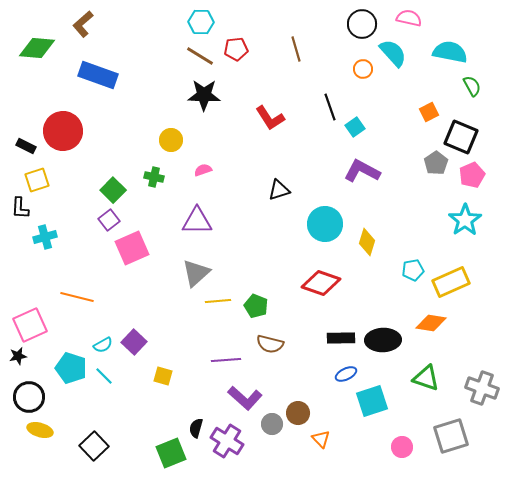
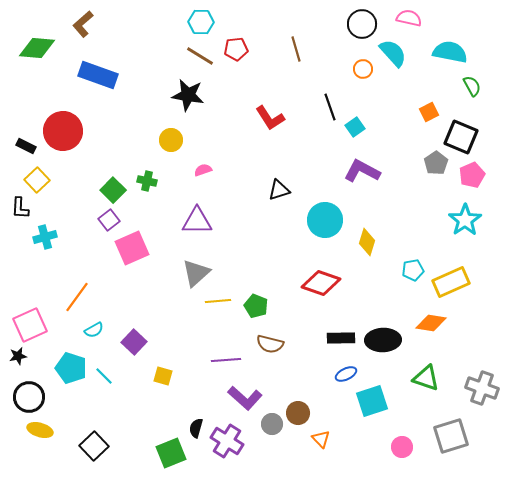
black star at (204, 95): moved 16 px left; rotated 8 degrees clockwise
green cross at (154, 177): moved 7 px left, 4 px down
yellow square at (37, 180): rotated 25 degrees counterclockwise
cyan circle at (325, 224): moved 4 px up
orange line at (77, 297): rotated 68 degrees counterclockwise
cyan semicircle at (103, 345): moved 9 px left, 15 px up
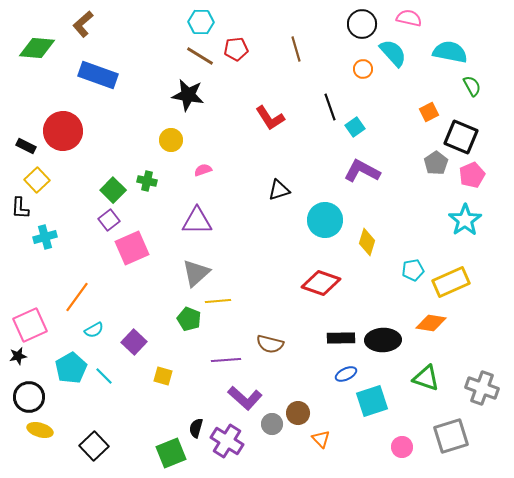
green pentagon at (256, 306): moved 67 px left, 13 px down
cyan pentagon at (71, 368): rotated 24 degrees clockwise
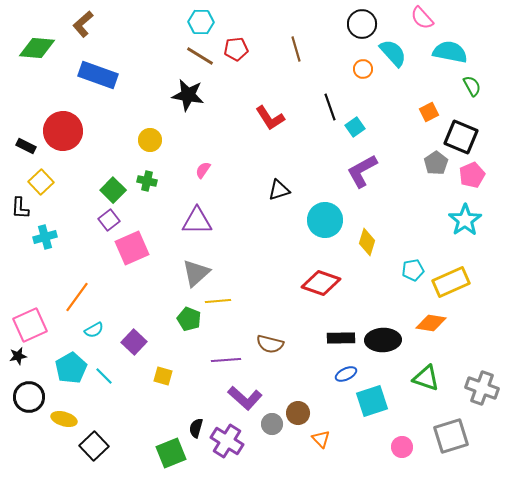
pink semicircle at (409, 18): moved 13 px right; rotated 145 degrees counterclockwise
yellow circle at (171, 140): moved 21 px left
pink semicircle at (203, 170): rotated 36 degrees counterclockwise
purple L-shape at (362, 171): rotated 57 degrees counterclockwise
yellow square at (37, 180): moved 4 px right, 2 px down
yellow ellipse at (40, 430): moved 24 px right, 11 px up
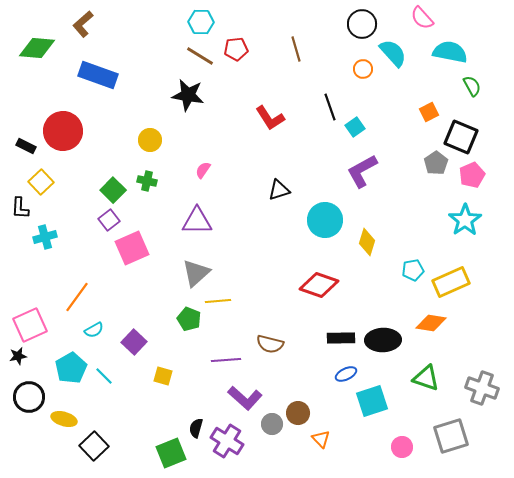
red diamond at (321, 283): moved 2 px left, 2 px down
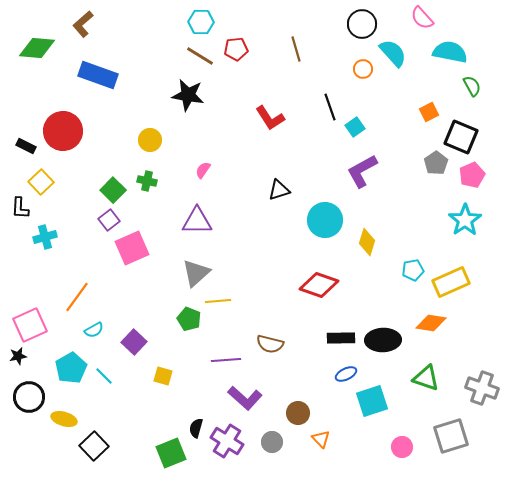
gray circle at (272, 424): moved 18 px down
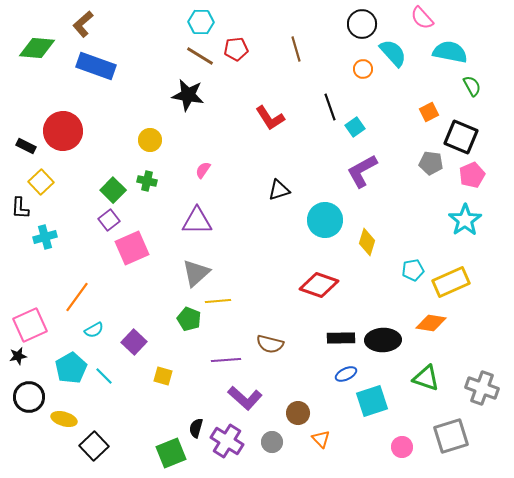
blue rectangle at (98, 75): moved 2 px left, 9 px up
gray pentagon at (436, 163): moved 5 px left; rotated 30 degrees counterclockwise
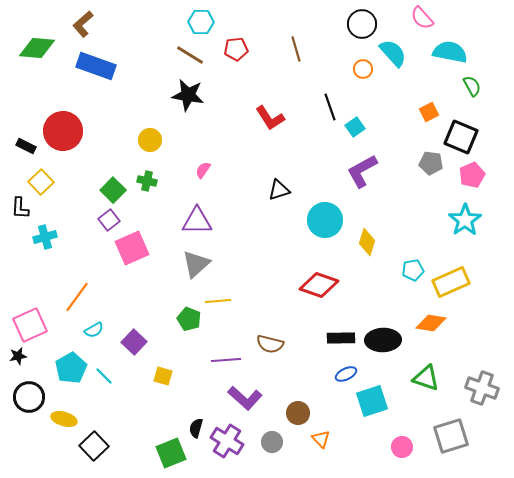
brown line at (200, 56): moved 10 px left, 1 px up
gray triangle at (196, 273): moved 9 px up
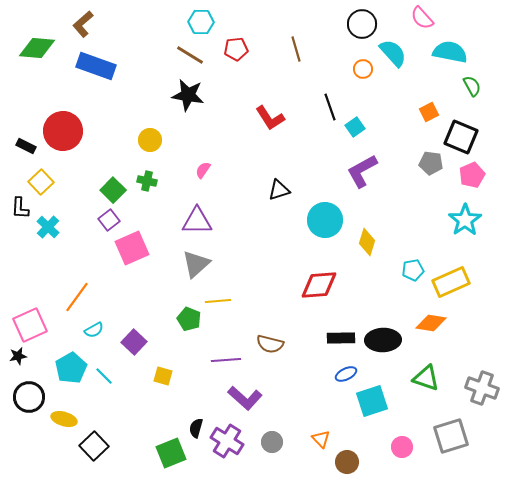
cyan cross at (45, 237): moved 3 px right, 10 px up; rotated 30 degrees counterclockwise
red diamond at (319, 285): rotated 24 degrees counterclockwise
brown circle at (298, 413): moved 49 px right, 49 px down
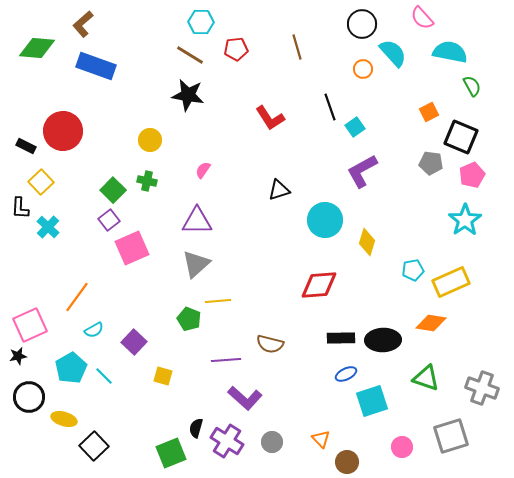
brown line at (296, 49): moved 1 px right, 2 px up
